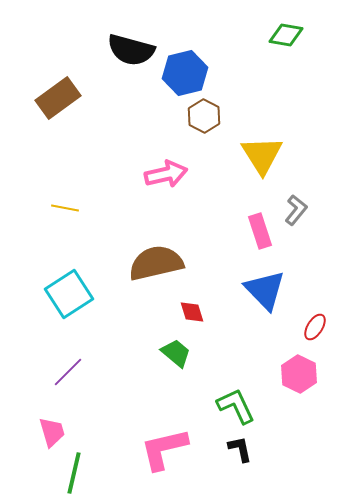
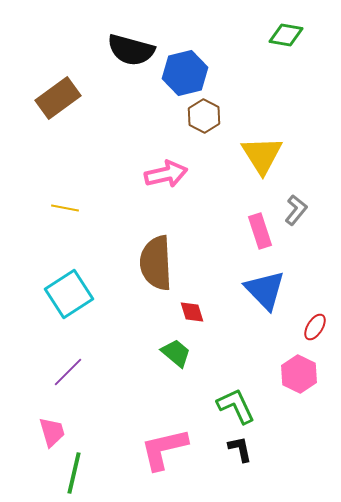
brown semicircle: rotated 80 degrees counterclockwise
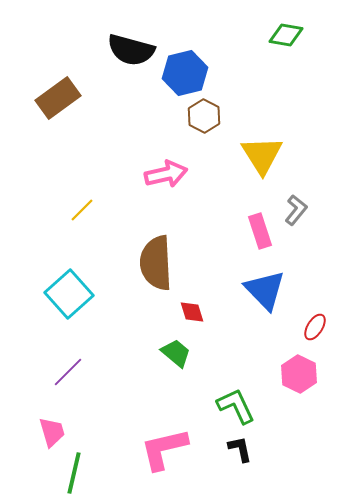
yellow line: moved 17 px right, 2 px down; rotated 56 degrees counterclockwise
cyan square: rotated 9 degrees counterclockwise
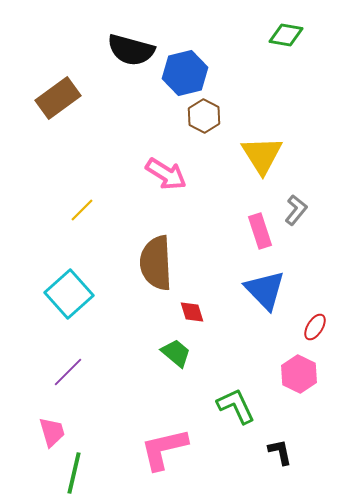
pink arrow: rotated 45 degrees clockwise
black L-shape: moved 40 px right, 3 px down
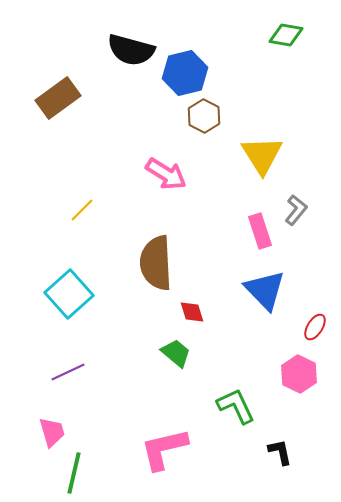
purple line: rotated 20 degrees clockwise
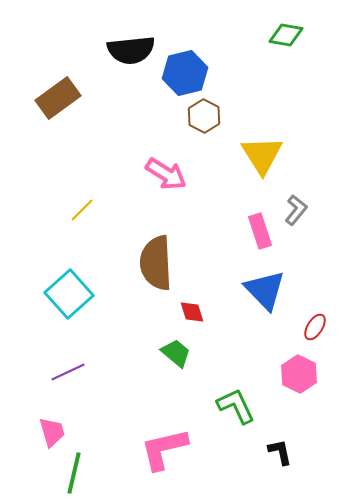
black semicircle: rotated 21 degrees counterclockwise
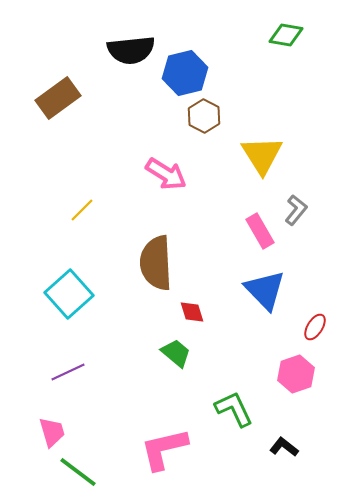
pink rectangle: rotated 12 degrees counterclockwise
pink hexagon: moved 3 px left; rotated 15 degrees clockwise
green L-shape: moved 2 px left, 3 px down
black L-shape: moved 4 px right, 5 px up; rotated 40 degrees counterclockwise
green line: moved 4 px right, 1 px up; rotated 66 degrees counterclockwise
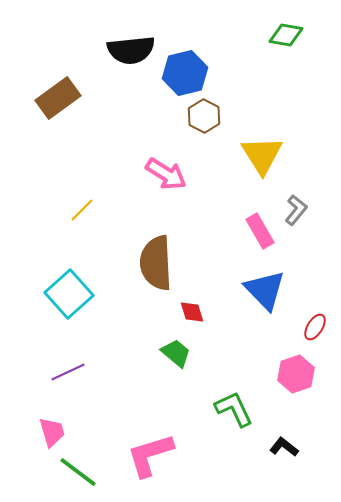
pink L-shape: moved 14 px left, 6 px down; rotated 4 degrees counterclockwise
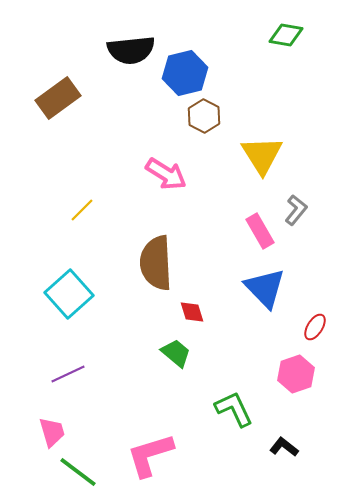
blue triangle: moved 2 px up
purple line: moved 2 px down
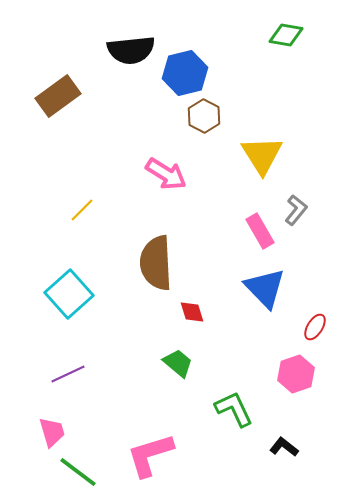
brown rectangle: moved 2 px up
green trapezoid: moved 2 px right, 10 px down
